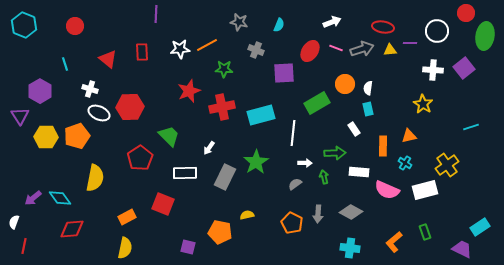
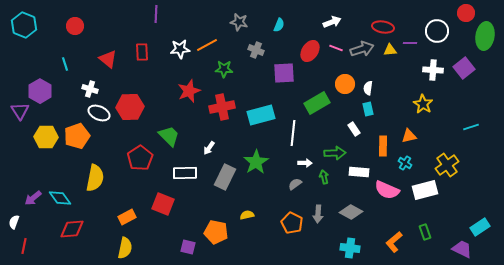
purple triangle at (20, 116): moved 5 px up
orange pentagon at (220, 232): moved 4 px left
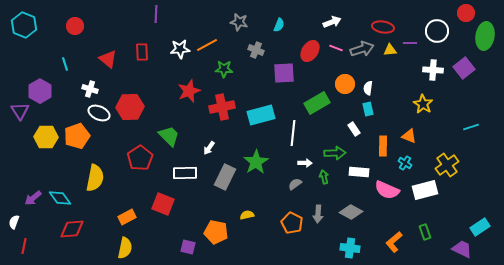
orange triangle at (409, 136): rotated 35 degrees clockwise
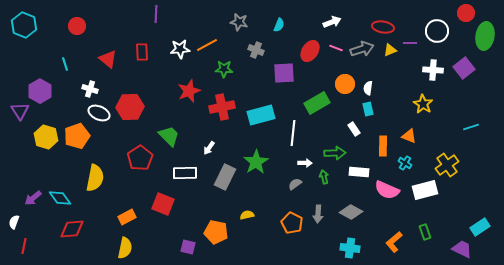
red circle at (75, 26): moved 2 px right
yellow triangle at (390, 50): rotated 16 degrees counterclockwise
yellow hexagon at (46, 137): rotated 15 degrees clockwise
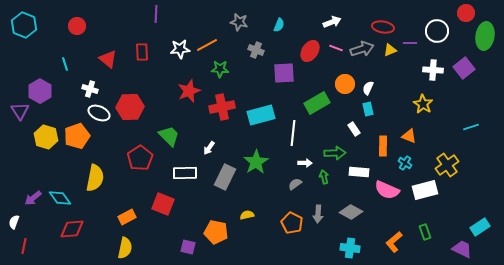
green star at (224, 69): moved 4 px left
white semicircle at (368, 88): rotated 16 degrees clockwise
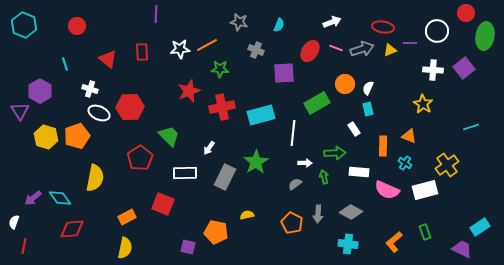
cyan cross at (350, 248): moved 2 px left, 4 px up
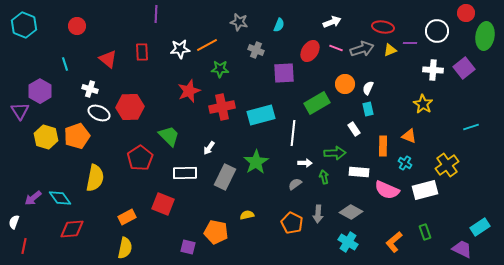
cyan cross at (348, 244): moved 2 px up; rotated 24 degrees clockwise
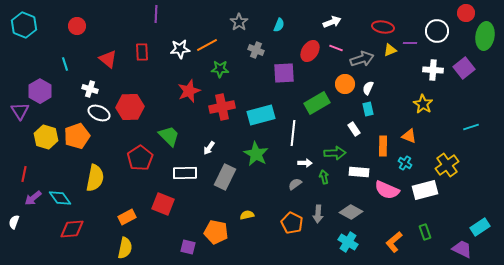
gray star at (239, 22): rotated 24 degrees clockwise
gray arrow at (362, 49): moved 10 px down
green star at (256, 162): moved 8 px up; rotated 10 degrees counterclockwise
red line at (24, 246): moved 72 px up
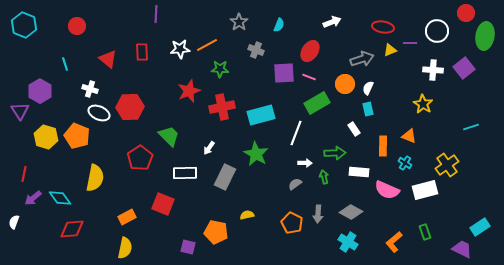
pink line at (336, 48): moved 27 px left, 29 px down
white line at (293, 133): moved 3 px right; rotated 15 degrees clockwise
orange pentagon at (77, 136): rotated 30 degrees counterclockwise
